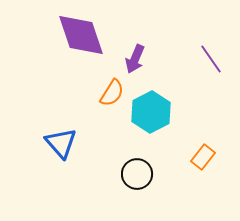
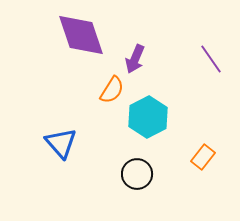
orange semicircle: moved 3 px up
cyan hexagon: moved 3 px left, 5 px down
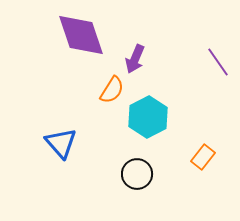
purple line: moved 7 px right, 3 px down
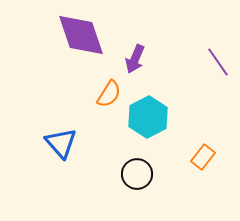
orange semicircle: moved 3 px left, 4 px down
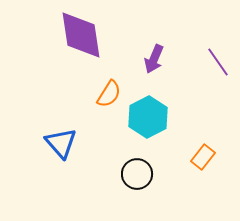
purple diamond: rotated 10 degrees clockwise
purple arrow: moved 19 px right
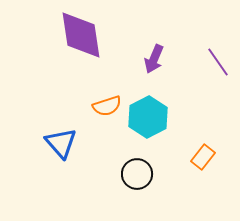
orange semicircle: moved 2 px left, 12 px down; rotated 40 degrees clockwise
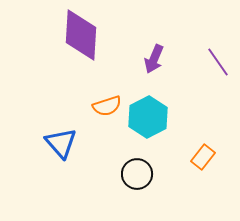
purple diamond: rotated 12 degrees clockwise
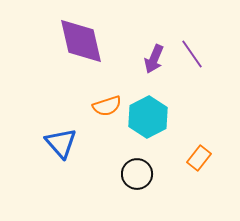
purple diamond: moved 6 px down; rotated 16 degrees counterclockwise
purple line: moved 26 px left, 8 px up
orange rectangle: moved 4 px left, 1 px down
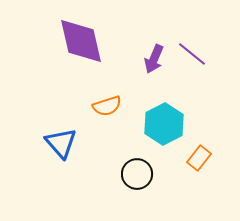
purple line: rotated 16 degrees counterclockwise
cyan hexagon: moved 16 px right, 7 px down
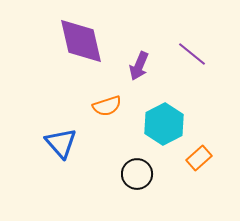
purple arrow: moved 15 px left, 7 px down
orange rectangle: rotated 10 degrees clockwise
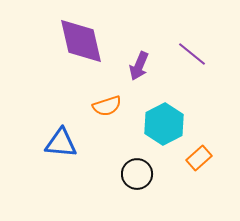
blue triangle: rotated 44 degrees counterclockwise
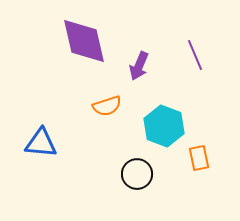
purple diamond: moved 3 px right
purple line: moved 3 px right, 1 px down; rotated 28 degrees clockwise
cyan hexagon: moved 2 px down; rotated 12 degrees counterclockwise
blue triangle: moved 20 px left
orange rectangle: rotated 60 degrees counterclockwise
